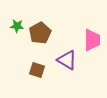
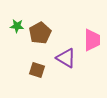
purple triangle: moved 1 px left, 2 px up
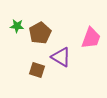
pink trapezoid: moved 1 px left, 2 px up; rotated 20 degrees clockwise
purple triangle: moved 5 px left, 1 px up
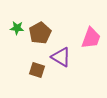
green star: moved 2 px down
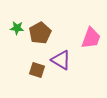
purple triangle: moved 3 px down
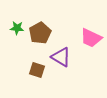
pink trapezoid: rotated 95 degrees clockwise
purple triangle: moved 3 px up
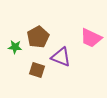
green star: moved 2 px left, 19 px down
brown pentagon: moved 2 px left, 4 px down
purple triangle: rotated 10 degrees counterclockwise
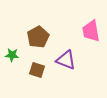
pink trapezoid: moved 7 px up; rotated 55 degrees clockwise
green star: moved 3 px left, 8 px down
purple triangle: moved 5 px right, 3 px down
